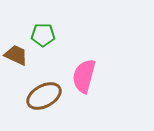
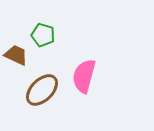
green pentagon: rotated 15 degrees clockwise
brown ellipse: moved 2 px left, 6 px up; rotated 16 degrees counterclockwise
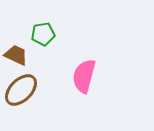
green pentagon: moved 1 px up; rotated 25 degrees counterclockwise
brown ellipse: moved 21 px left
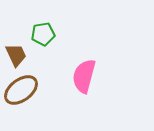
brown trapezoid: rotated 40 degrees clockwise
brown ellipse: rotated 8 degrees clockwise
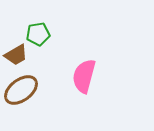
green pentagon: moved 5 px left
brown trapezoid: rotated 85 degrees clockwise
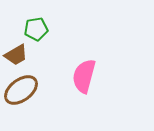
green pentagon: moved 2 px left, 5 px up
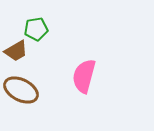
brown trapezoid: moved 4 px up
brown ellipse: rotated 64 degrees clockwise
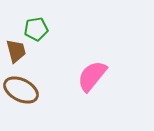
brown trapezoid: rotated 75 degrees counterclockwise
pink semicircle: moved 8 px right; rotated 24 degrees clockwise
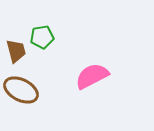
green pentagon: moved 6 px right, 8 px down
pink semicircle: rotated 24 degrees clockwise
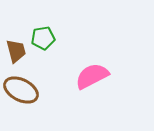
green pentagon: moved 1 px right, 1 px down
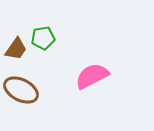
brown trapezoid: moved 2 px up; rotated 50 degrees clockwise
